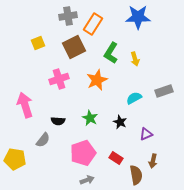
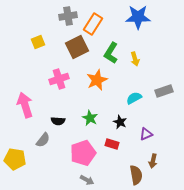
yellow square: moved 1 px up
brown square: moved 3 px right
red rectangle: moved 4 px left, 14 px up; rotated 16 degrees counterclockwise
gray arrow: rotated 48 degrees clockwise
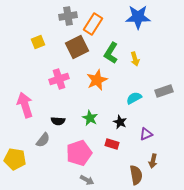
pink pentagon: moved 4 px left
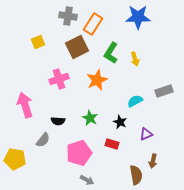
gray cross: rotated 18 degrees clockwise
cyan semicircle: moved 1 px right, 3 px down
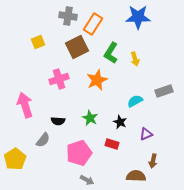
yellow pentagon: rotated 30 degrees clockwise
brown semicircle: moved 1 px down; rotated 78 degrees counterclockwise
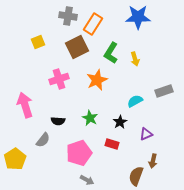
black star: rotated 16 degrees clockwise
brown semicircle: rotated 72 degrees counterclockwise
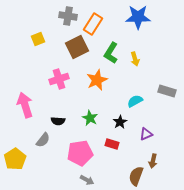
yellow square: moved 3 px up
gray rectangle: moved 3 px right; rotated 36 degrees clockwise
pink pentagon: moved 1 px right; rotated 10 degrees clockwise
